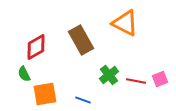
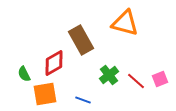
orange triangle: rotated 12 degrees counterclockwise
red diamond: moved 18 px right, 16 px down
red line: rotated 30 degrees clockwise
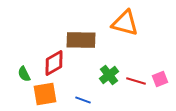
brown rectangle: rotated 60 degrees counterclockwise
red line: rotated 24 degrees counterclockwise
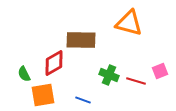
orange triangle: moved 4 px right
green cross: rotated 30 degrees counterclockwise
pink square: moved 8 px up
orange square: moved 2 px left, 1 px down
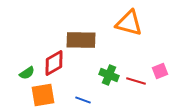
green semicircle: moved 3 px right, 1 px up; rotated 98 degrees counterclockwise
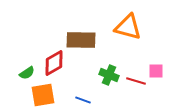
orange triangle: moved 1 px left, 4 px down
pink square: moved 4 px left; rotated 21 degrees clockwise
